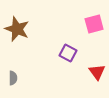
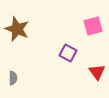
pink square: moved 1 px left, 2 px down
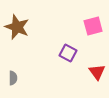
brown star: moved 2 px up
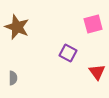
pink square: moved 2 px up
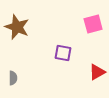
purple square: moved 5 px left; rotated 18 degrees counterclockwise
red triangle: rotated 36 degrees clockwise
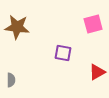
brown star: rotated 15 degrees counterclockwise
gray semicircle: moved 2 px left, 2 px down
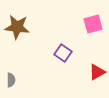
purple square: rotated 24 degrees clockwise
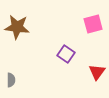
purple square: moved 3 px right, 1 px down
red triangle: rotated 24 degrees counterclockwise
